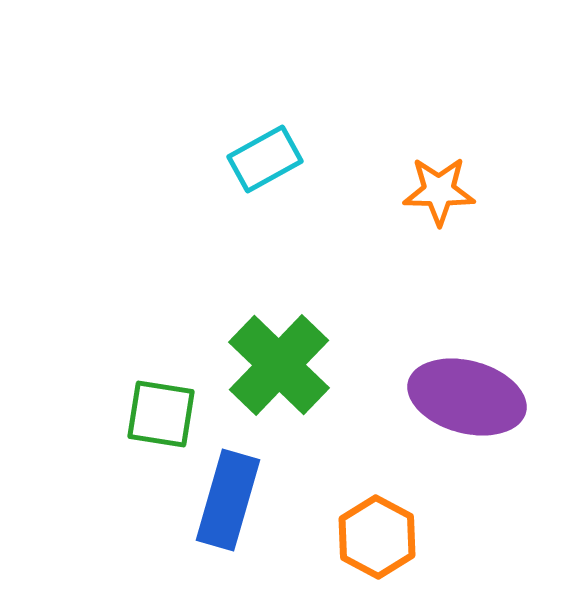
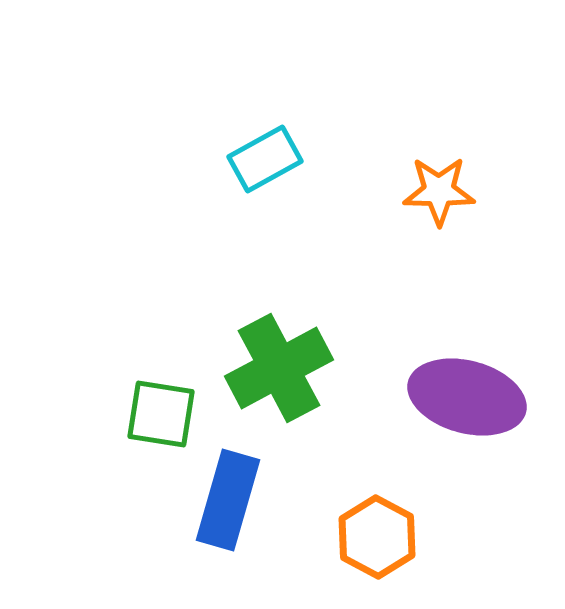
green cross: moved 3 px down; rotated 18 degrees clockwise
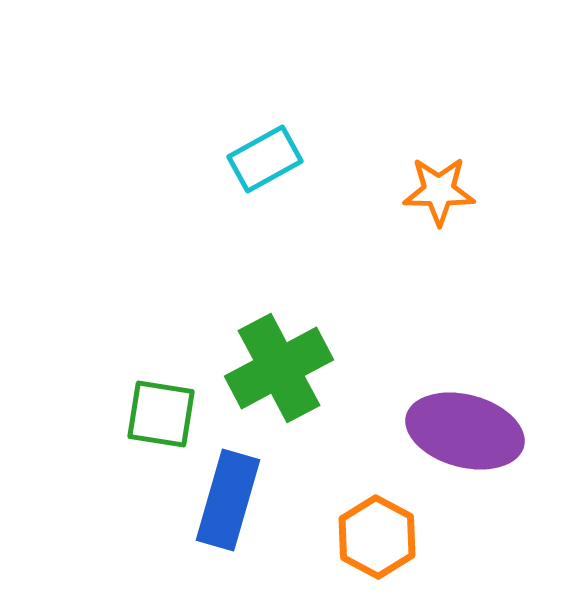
purple ellipse: moved 2 px left, 34 px down
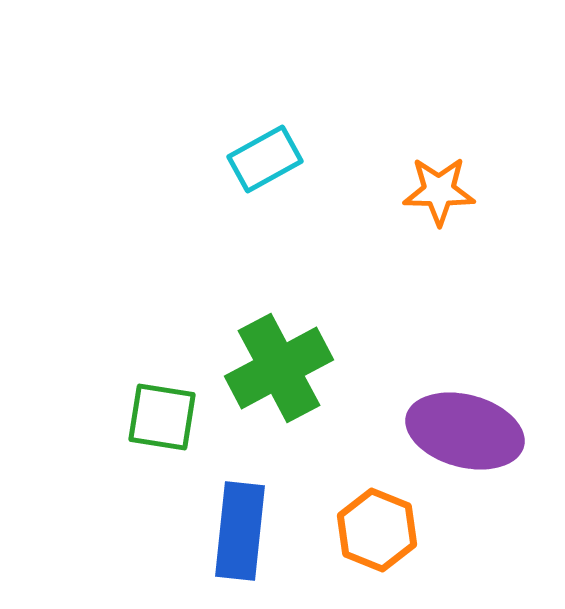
green square: moved 1 px right, 3 px down
blue rectangle: moved 12 px right, 31 px down; rotated 10 degrees counterclockwise
orange hexagon: moved 7 px up; rotated 6 degrees counterclockwise
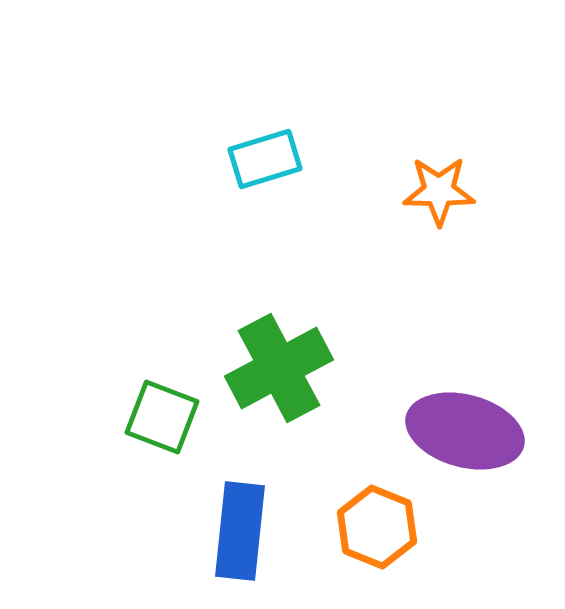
cyan rectangle: rotated 12 degrees clockwise
green square: rotated 12 degrees clockwise
orange hexagon: moved 3 px up
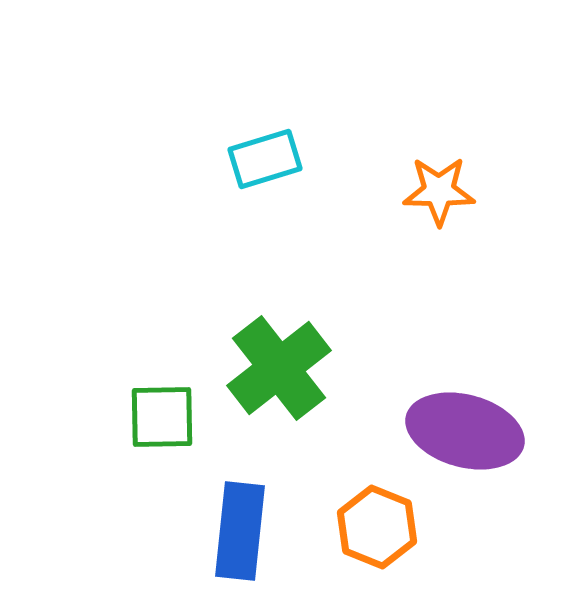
green cross: rotated 10 degrees counterclockwise
green square: rotated 22 degrees counterclockwise
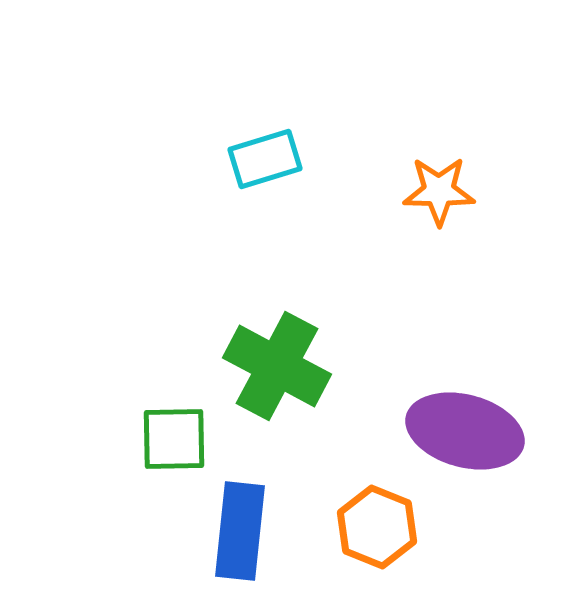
green cross: moved 2 px left, 2 px up; rotated 24 degrees counterclockwise
green square: moved 12 px right, 22 px down
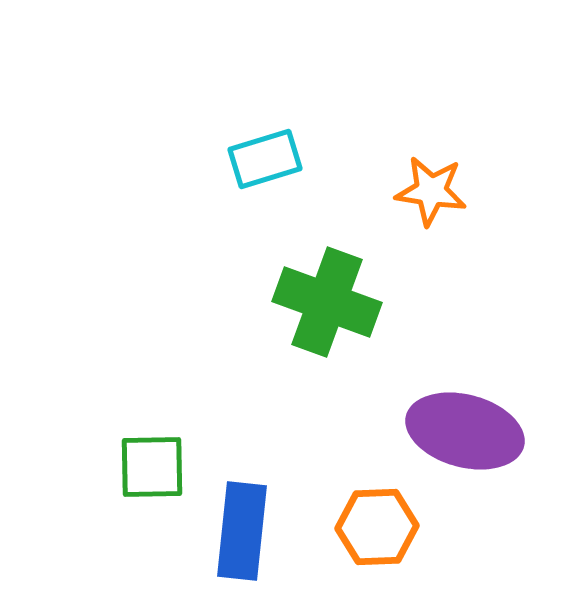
orange star: moved 8 px left; rotated 8 degrees clockwise
green cross: moved 50 px right, 64 px up; rotated 8 degrees counterclockwise
green square: moved 22 px left, 28 px down
orange hexagon: rotated 24 degrees counterclockwise
blue rectangle: moved 2 px right
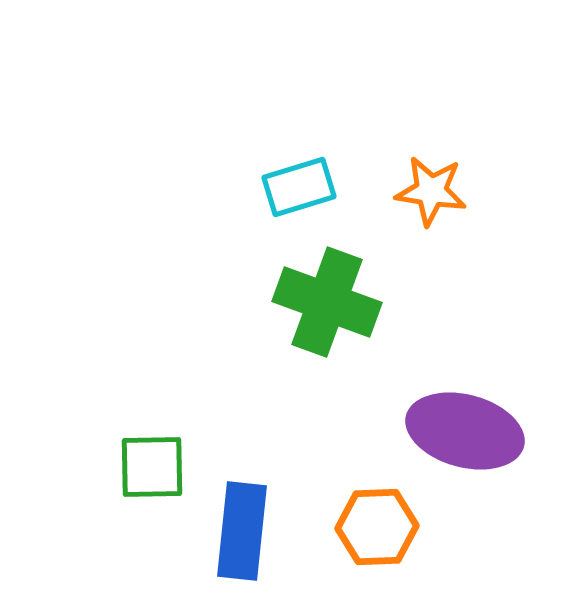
cyan rectangle: moved 34 px right, 28 px down
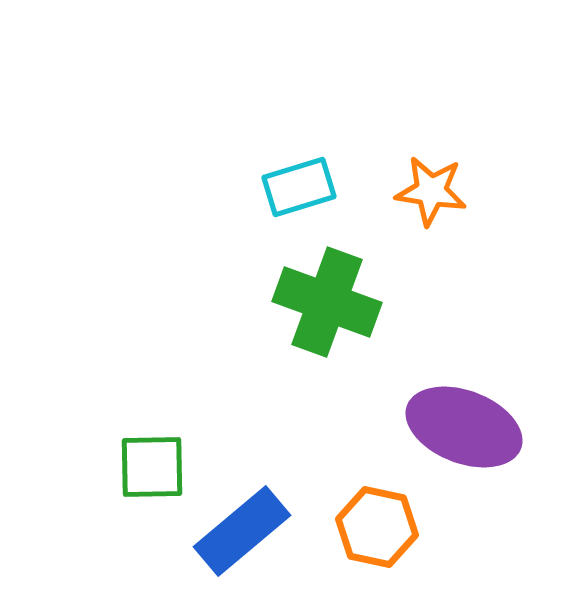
purple ellipse: moved 1 px left, 4 px up; rotated 6 degrees clockwise
orange hexagon: rotated 14 degrees clockwise
blue rectangle: rotated 44 degrees clockwise
